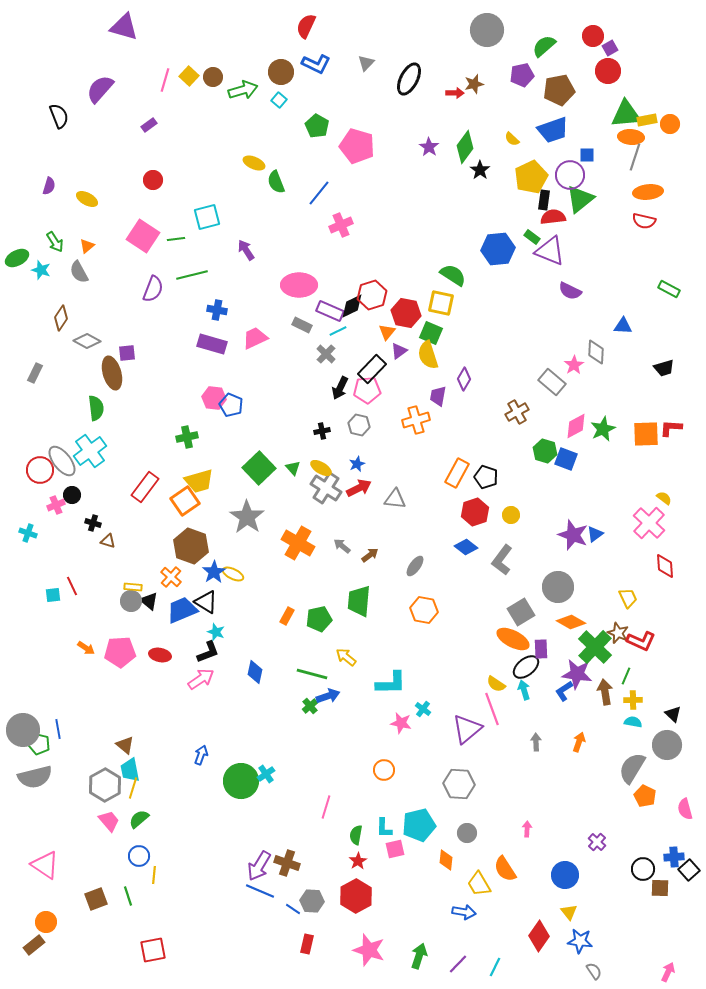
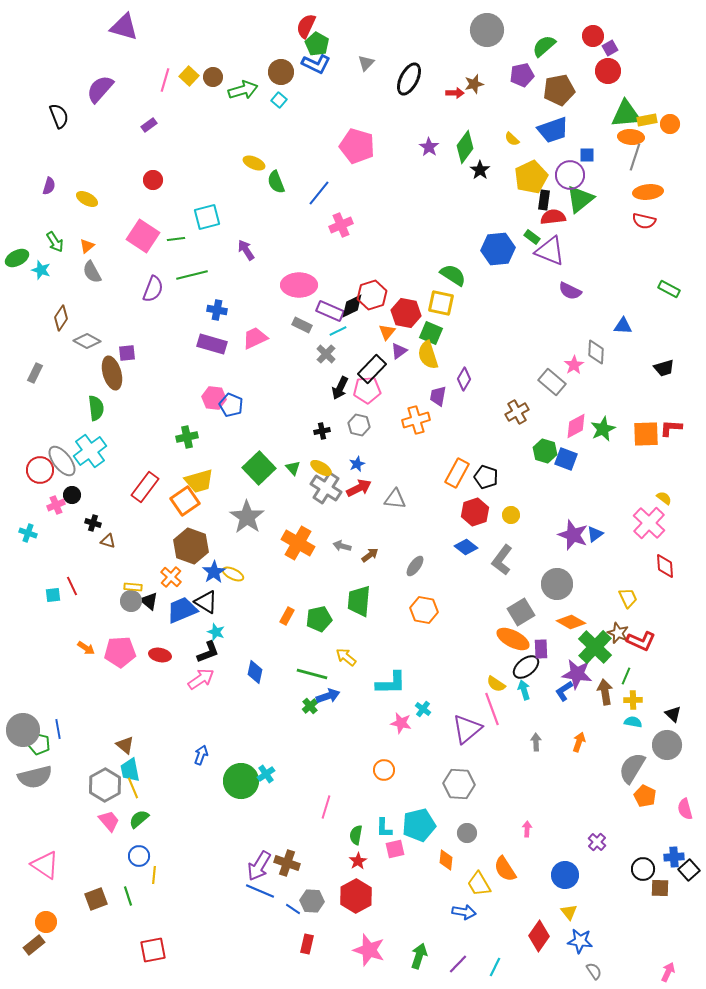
green pentagon at (317, 126): moved 82 px up
gray semicircle at (79, 272): moved 13 px right
gray arrow at (342, 546): rotated 24 degrees counterclockwise
gray circle at (558, 587): moved 1 px left, 3 px up
yellow line at (133, 788): rotated 40 degrees counterclockwise
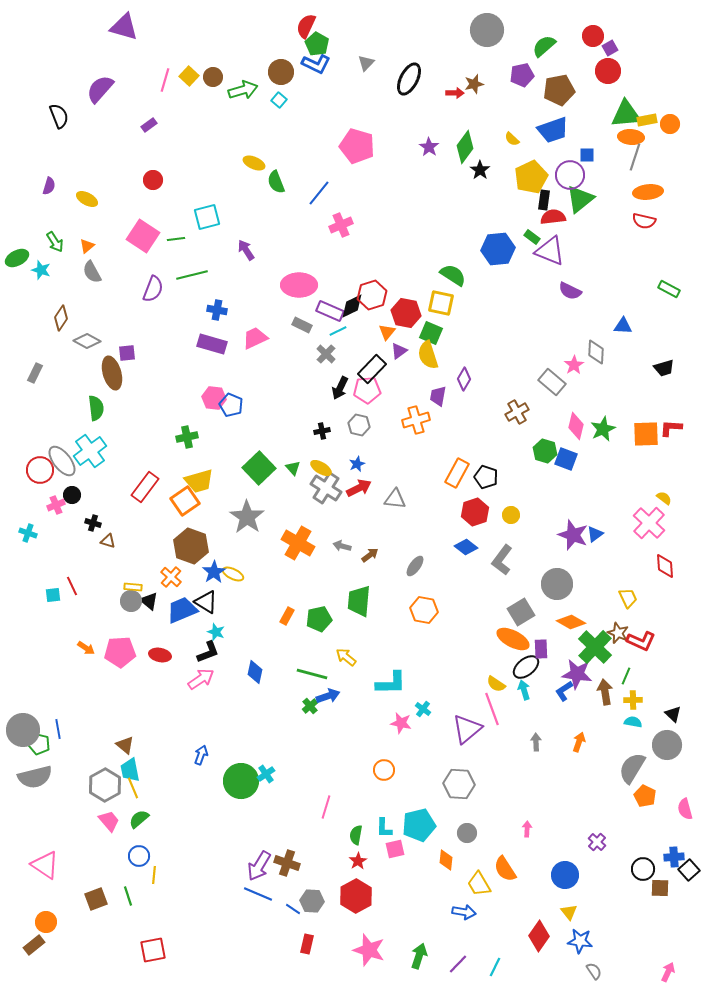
pink diamond at (576, 426): rotated 48 degrees counterclockwise
blue line at (260, 891): moved 2 px left, 3 px down
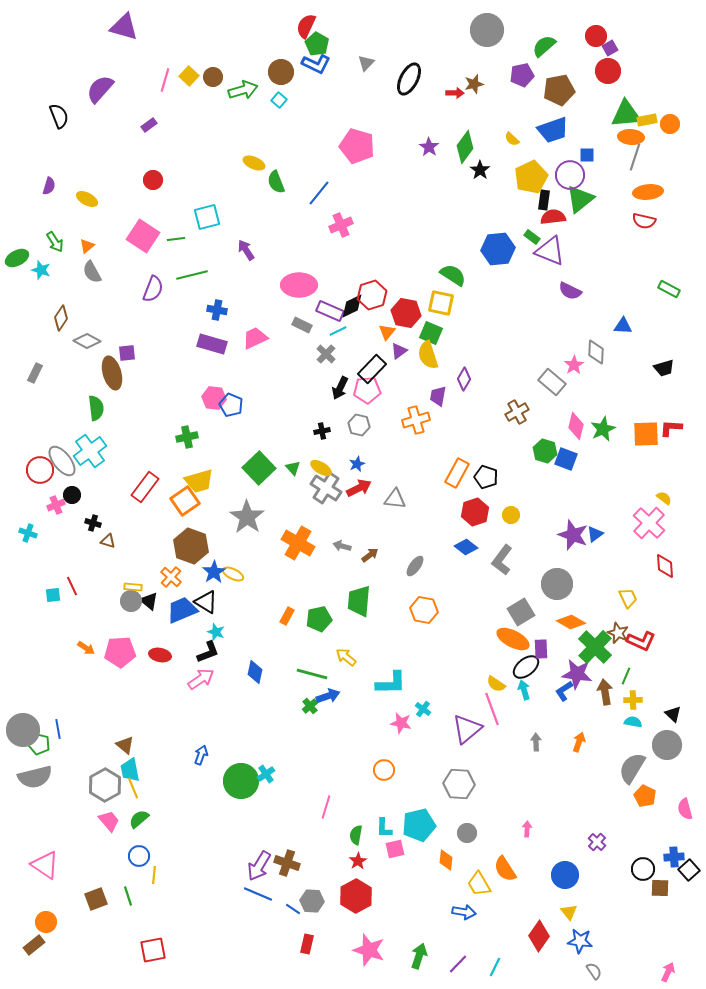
red circle at (593, 36): moved 3 px right
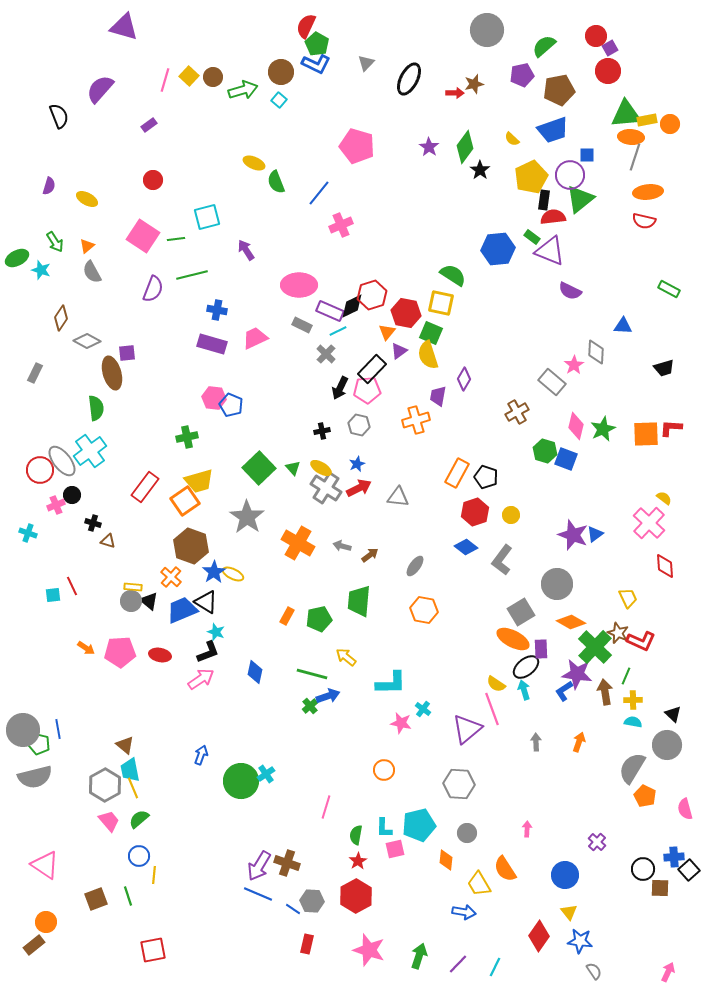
gray triangle at (395, 499): moved 3 px right, 2 px up
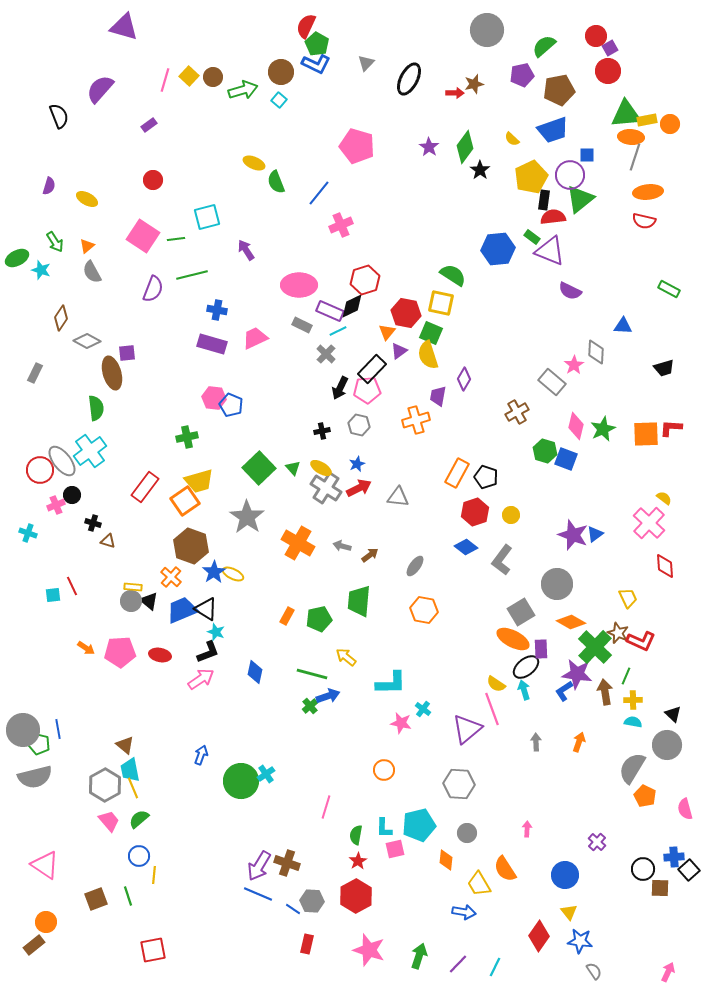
red hexagon at (372, 295): moved 7 px left, 15 px up
black triangle at (206, 602): moved 7 px down
